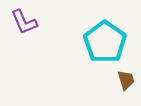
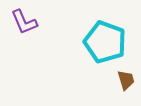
cyan pentagon: rotated 15 degrees counterclockwise
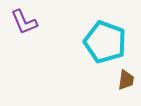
brown trapezoid: rotated 25 degrees clockwise
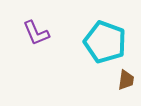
purple L-shape: moved 12 px right, 11 px down
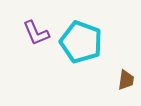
cyan pentagon: moved 24 px left
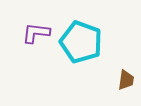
purple L-shape: rotated 120 degrees clockwise
